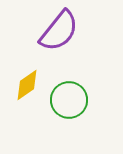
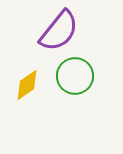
green circle: moved 6 px right, 24 px up
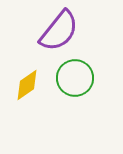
green circle: moved 2 px down
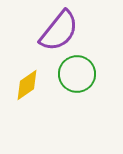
green circle: moved 2 px right, 4 px up
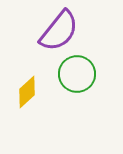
yellow diamond: moved 7 px down; rotated 8 degrees counterclockwise
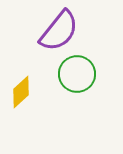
yellow diamond: moved 6 px left
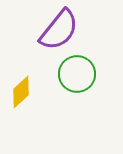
purple semicircle: moved 1 px up
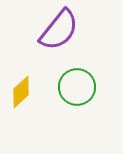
green circle: moved 13 px down
